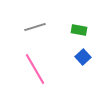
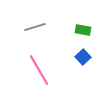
green rectangle: moved 4 px right
pink line: moved 4 px right, 1 px down
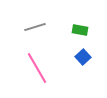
green rectangle: moved 3 px left
pink line: moved 2 px left, 2 px up
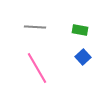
gray line: rotated 20 degrees clockwise
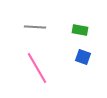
blue square: rotated 28 degrees counterclockwise
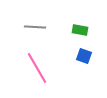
blue square: moved 1 px right, 1 px up
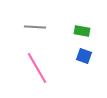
green rectangle: moved 2 px right, 1 px down
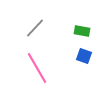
gray line: moved 1 px down; rotated 50 degrees counterclockwise
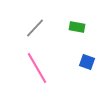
green rectangle: moved 5 px left, 4 px up
blue square: moved 3 px right, 6 px down
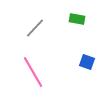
green rectangle: moved 8 px up
pink line: moved 4 px left, 4 px down
